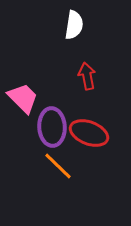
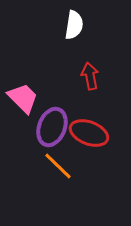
red arrow: moved 3 px right
purple ellipse: rotated 24 degrees clockwise
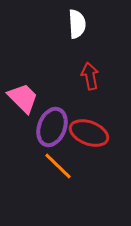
white semicircle: moved 3 px right, 1 px up; rotated 12 degrees counterclockwise
